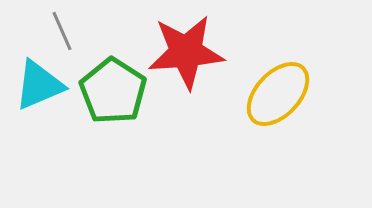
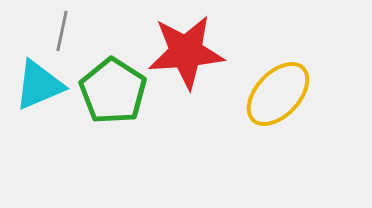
gray line: rotated 36 degrees clockwise
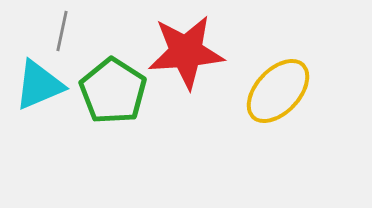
yellow ellipse: moved 3 px up
